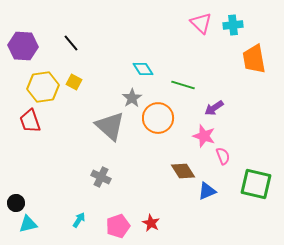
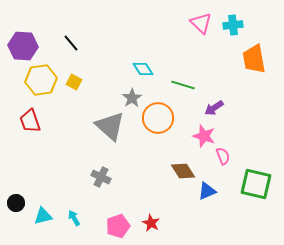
yellow hexagon: moved 2 px left, 7 px up
cyan arrow: moved 5 px left, 2 px up; rotated 63 degrees counterclockwise
cyan triangle: moved 15 px right, 8 px up
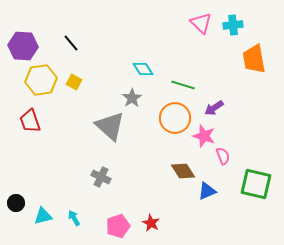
orange circle: moved 17 px right
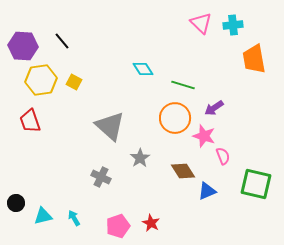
black line: moved 9 px left, 2 px up
gray star: moved 8 px right, 60 px down
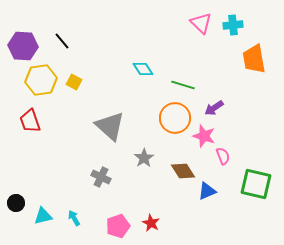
gray star: moved 4 px right
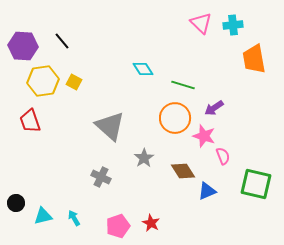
yellow hexagon: moved 2 px right, 1 px down
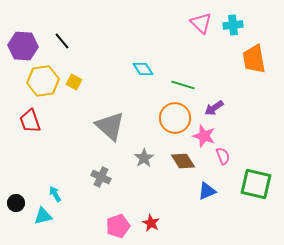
brown diamond: moved 10 px up
cyan arrow: moved 19 px left, 24 px up
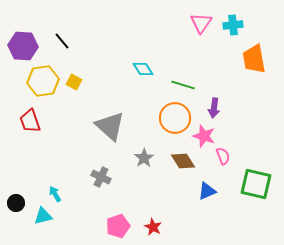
pink triangle: rotated 20 degrees clockwise
purple arrow: rotated 48 degrees counterclockwise
red star: moved 2 px right, 4 px down
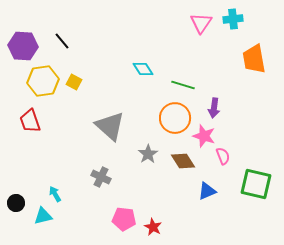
cyan cross: moved 6 px up
gray star: moved 4 px right, 4 px up
pink pentagon: moved 6 px right, 7 px up; rotated 25 degrees clockwise
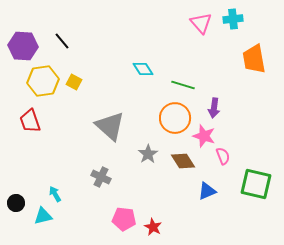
pink triangle: rotated 15 degrees counterclockwise
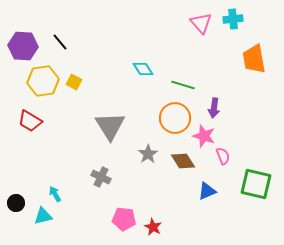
black line: moved 2 px left, 1 px down
red trapezoid: rotated 40 degrees counterclockwise
gray triangle: rotated 16 degrees clockwise
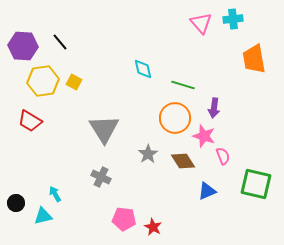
cyan diamond: rotated 20 degrees clockwise
gray triangle: moved 6 px left, 3 px down
